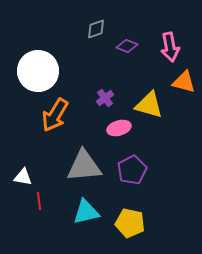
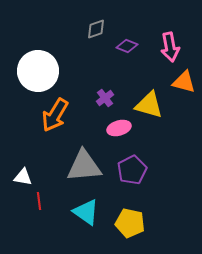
cyan triangle: rotated 48 degrees clockwise
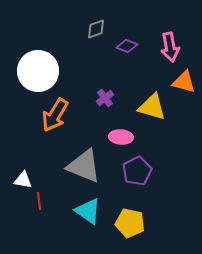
yellow triangle: moved 3 px right, 2 px down
pink ellipse: moved 2 px right, 9 px down; rotated 20 degrees clockwise
gray triangle: rotated 27 degrees clockwise
purple pentagon: moved 5 px right, 1 px down
white triangle: moved 3 px down
cyan triangle: moved 2 px right, 1 px up
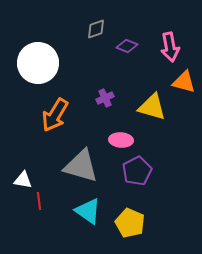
white circle: moved 8 px up
purple cross: rotated 12 degrees clockwise
pink ellipse: moved 3 px down
gray triangle: moved 3 px left; rotated 6 degrees counterclockwise
yellow pentagon: rotated 12 degrees clockwise
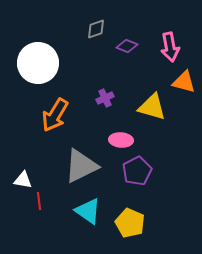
gray triangle: rotated 42 degrees counterclockwise
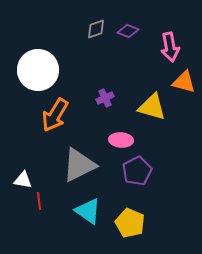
purple diamond: moved 1 px right, 15 px up
white circle: moved 7 px down
gray triangle: moved 2 px left, 1 px up
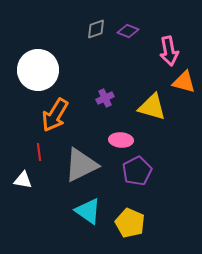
pink arrow: moved 1 px left, 4 px down
gray triangle: moved 2 px right
red line: moved 49 px up
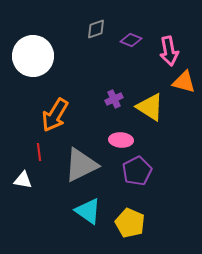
purple diamond: moved 3 px right, 9 px down
white circle: moved 5 px left, 14 px up
purple cross: moved 9 px right, 1 px down
yellow triangle: moved 2 px left; rotated 16 degrees clockwise
